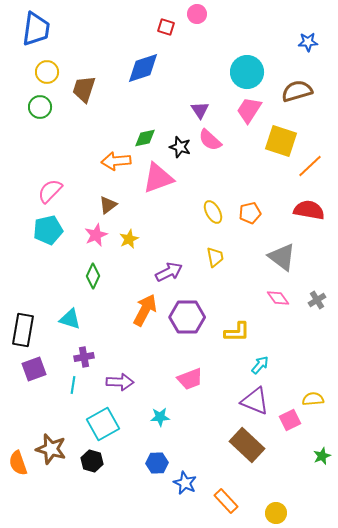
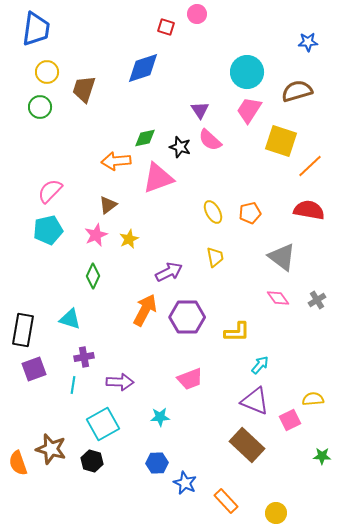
green star at (322, 456): rotated 24 degrees clockwise
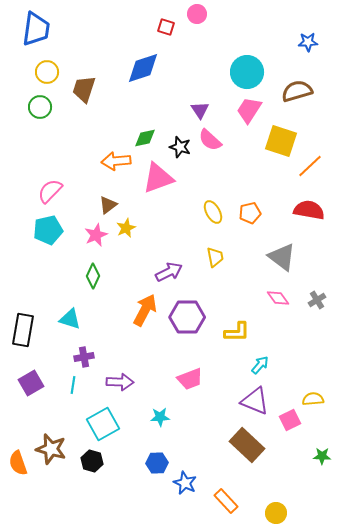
yellow star at (129, 239): moved 3 px left, 11 px up
purple square at (34, 369): moved 3 px left, 14 px down; rotated 10 degrees counterclockwise
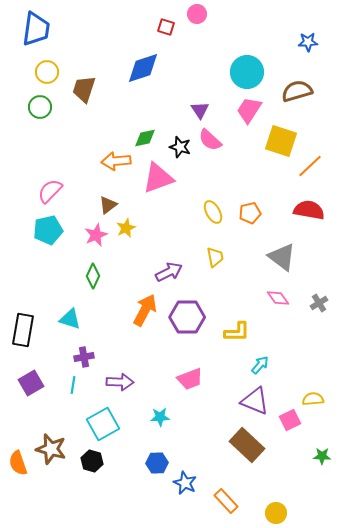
gray cross at (317, 300): moved 2 px right, 3 px down
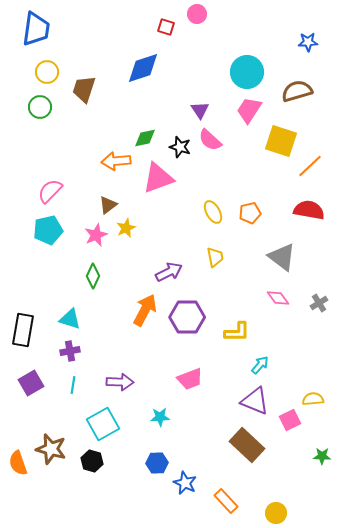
purple cross at (84, 357): moved 14 px left, 6 px up
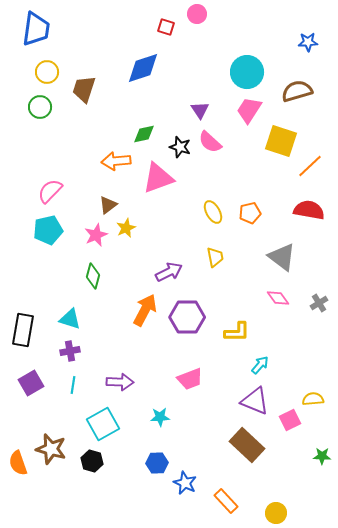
green diamond at (145, 138): moved 1 px left, 4 px up
pink semicircle at (210, 140): moved 2 px down
green diamond at (93, 276): rotated 10 degrees counterclockwise
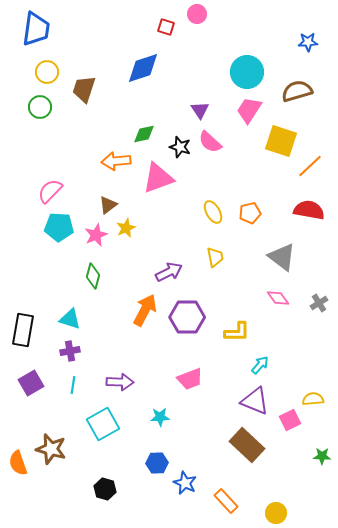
cyan pentagon at (48, 230): moved 11 px right, 3 px up; rotated 16 degrees clockwise
black hexagon at (92, 461): moved 13 px right, 28 px down
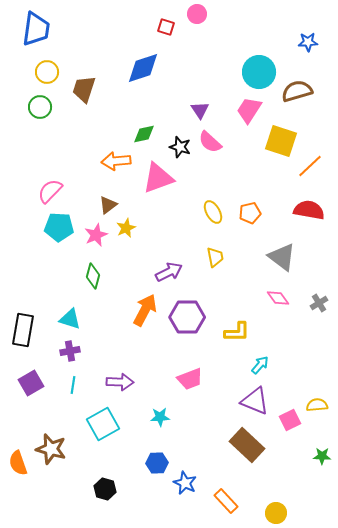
cyan circle at (247, 72): moved 12 px right
yellow semicircle at (313, 399): moved 4 px right, 6 px down
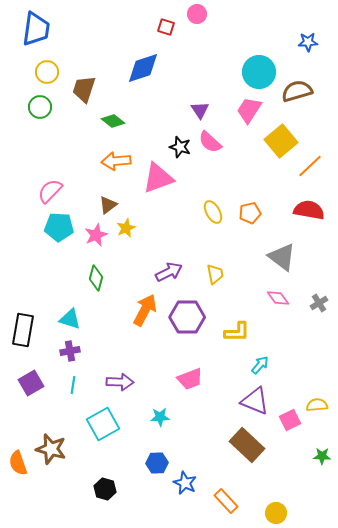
green diamond at (144, 134): moved 31 px left, 13 px up; rotated 50 degrees clockwise
yellow square at (281, 141): rotated 32 degrees clockwise
yellow trapezoid at (215, 257): moved 17 px down
green diamond at (93, 276): moved 3 px right, 2 px down
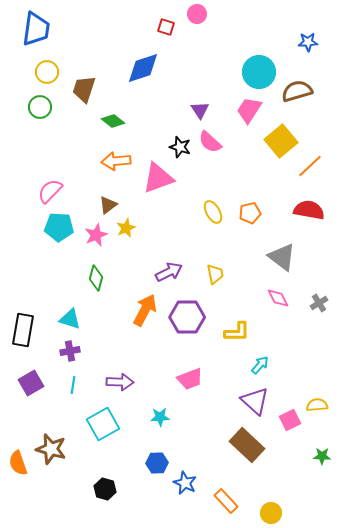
pink diamond at (278, 298): rotated 10 degrees clockwise
purple triangle at (255, 401): rotated 20 degrees clockwise
yellow circle at (276, 513): moved 5 px left
